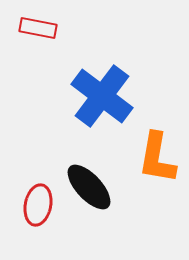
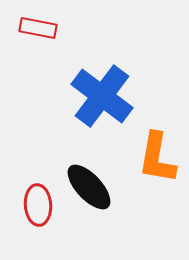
red ellipse: rotated 15 degrees counterclockwise
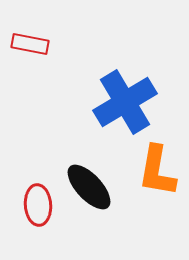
red rectangle: moved 8 px left, 16 px down
blue cross: moved 23 px right, 6 px down; rotated 22 degrees clockwise
orange L-shape: moved 13 px down
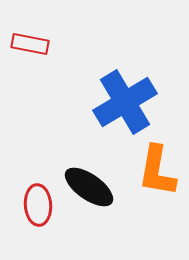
black ellipse: rotated 12 degrees counterclockwise
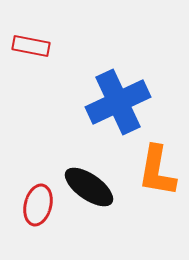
red rectangle: moved 1 px right, 2 px down
blue cross: moved 7 px left; rotated 6 degrees clockwise
red ellipse: rotated 18 degrees clockwise
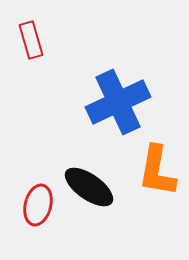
red rectangle: moved 6 px up; rotated 63 degrees clockwise
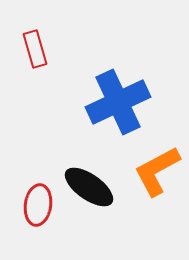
red rectangle: moved 4 px right, 9 px down
orange L-shape: rotated 52 degrees clockwise
red ellipse: rotated 6 degrees counterclockwise
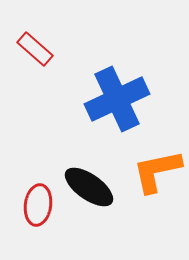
red rectangle: rotated 33 degrees counterclockwise
blue cross: moved 1 px left, 3 px up
orange L-shape: rotated 16 degrees clockwise
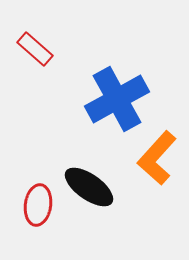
blue cross: rotated 4 degrees counterclockwise
orange L-shape: moved 13 px up; rotated 36 degrees counterclockwise
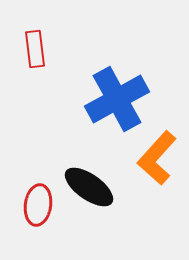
red rectangle: rotated 42 degrees clockwise
